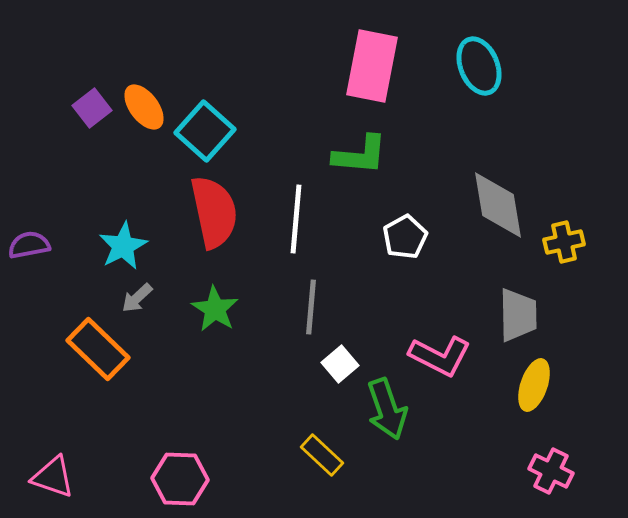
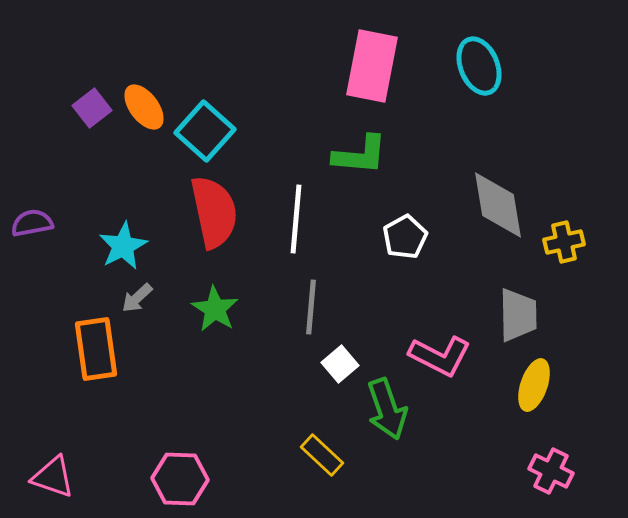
purple semicircle: moved 3 px right, 22 px up
orange rectangle: moved 2 px left; rotated 38 degrees clockwise
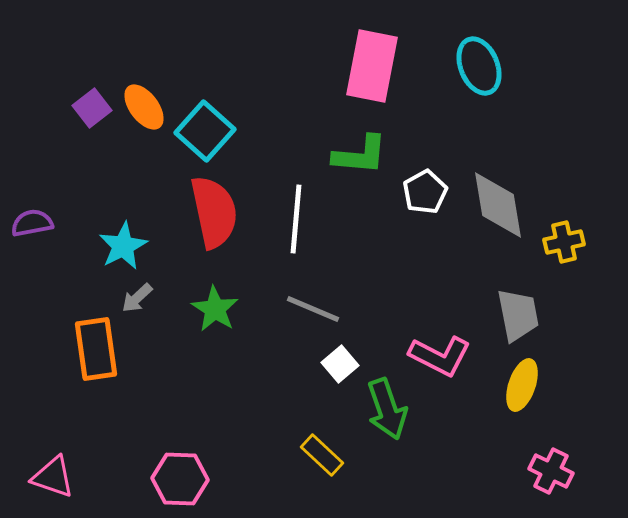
white pentagon: moved 20 px right, 45 px up
gray line: moved 2 px right, 2 px down; rotated 72 degrees counterclockwise
gray trapezoid: rotated 10 degrees counterclockwise
yellow ellipse: moved 12 px left
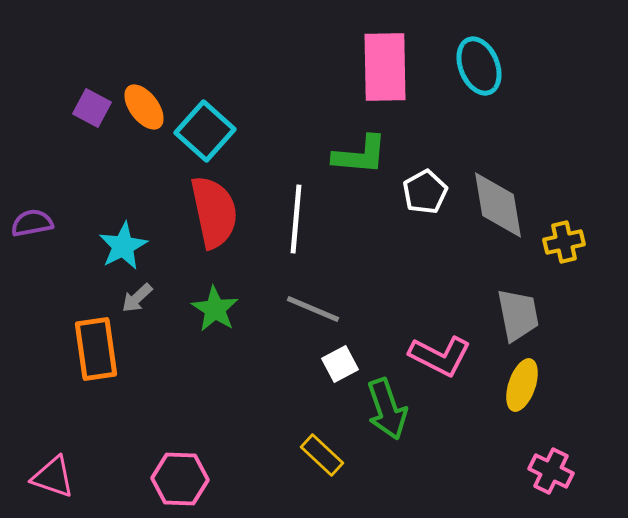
pink rectangle: moved 13 px right, 1 px down; rotated 12 degrees counterclockwise
purple square: rotated 24 degrees counterclockwise
white square: rotated 12 degrees clockwise
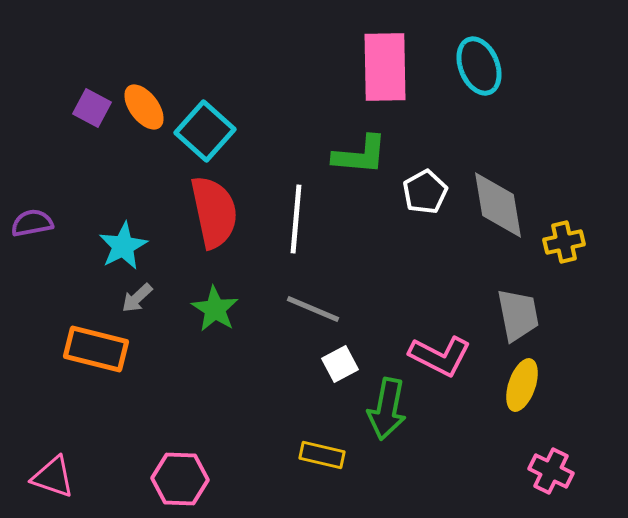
orange rectangle: rotated 68 degrees counterclockwise
green arrow: rotated 30 degrees clockwise
yellow rectangle: rotated 30 degrees counterclockwise
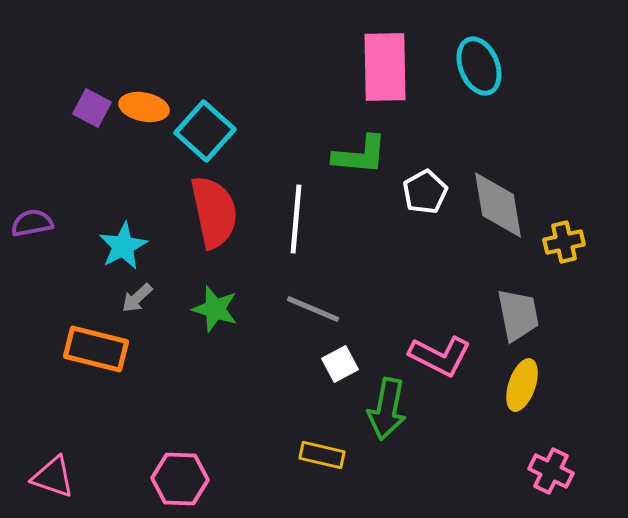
orange ellipse: rotated 42 degrees counterclockwise
green star: rotated 15 degrees counterclockwise
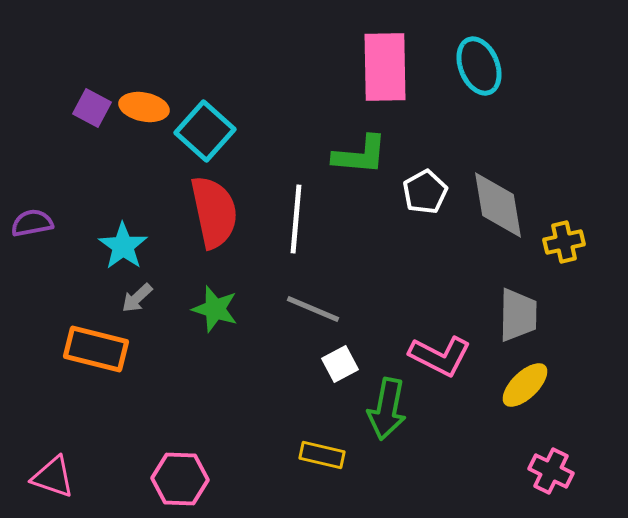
cyan star: rotated 9 degrees counterclockwise
gray trapezoid: rotated 12 degrees clockwise
yellow ellipse: moved 3 px right; rotated 27 degrees clockwise
